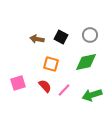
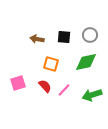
black square: moved 3 px right; rotated 24 degrees counterclockwise
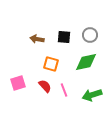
pink line: rotated 64 degrees counterclockwise
